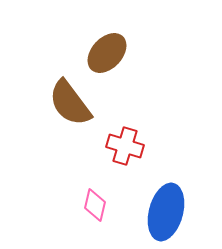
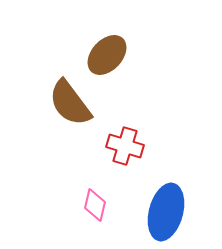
brown ellipse: moved 2 px down
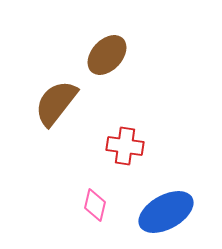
brown semicircle: moved 14 px left; rotated 75 degrees clockwise
red cross: rotated 9 degrees counterclockwise
blue ellipse: rotated 46 degrees clockwise
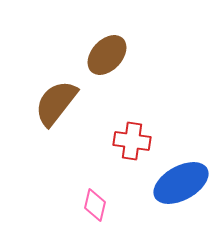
red cross: moved 7 px right, 5 px up
blue ellipse: moved 15 px right, 29 px up
